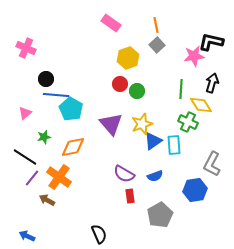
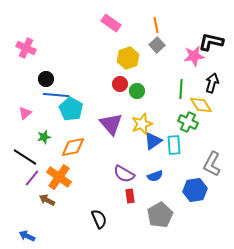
black semicircle: moved 15 px up
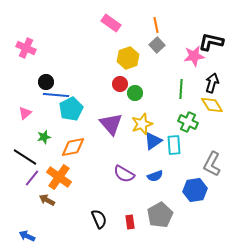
black circle: moved 3 px down
green circle: moved 2 px left, 2 px down
yellow diamond: moved 11 px right
cyan pentagon: rotated 15 degrees clockwise
red rectangle: moved 26 px down
